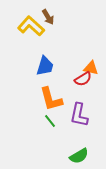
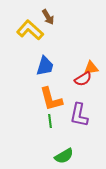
yellow L-shape: moved 1 px left, 4 px down
orange triangle: rotated 21 degrees counterclockwise
green line: rotated 32 degrees clockwise
green semicircle: moved 15 px left
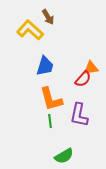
red semicircle: rotated 18 degrees counterclockwise
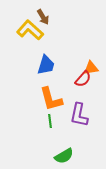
brown arrow: moved 5 px left
blue trapezoid: moved 1 px right, 1 px up
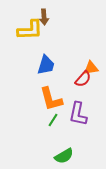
brown arrow: moved 1 px right; rotated 28 degrees clockwise
yellow L-shape: rotated 136 degrees clockwise
purple L-shape: moved 1 px left, 1 px up
green line: moved 3 px right, 1 px up; rotated 40 degrees clockwise
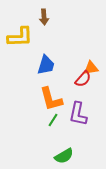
yellow L-shape: moved 10 px left, 7 px down
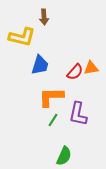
yellow L-shape: moved 2 px right; rotated 16 degrees clockwise
blue trapezoid: moved 6 px left
red semicircle: moved 8 px left, 7 px up
orange L-shape: moved 2 px up; rotated 104 degrees clockwise
green semicircle: rotated 36 degrees counterclockwise
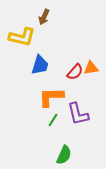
brown arrow: rotated 28 degrees clockwise
purple L-shape: rotated 25 degrees counterclockwise
green semicircle: moved 1 px up
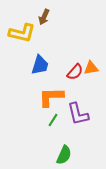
yellow L-shape: moved 4 px up
